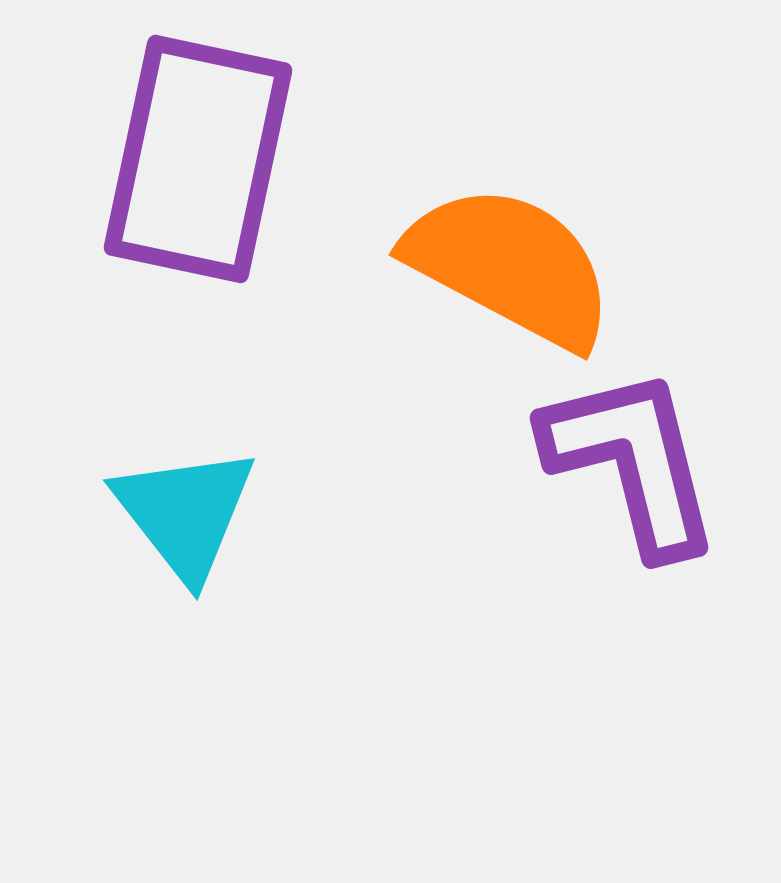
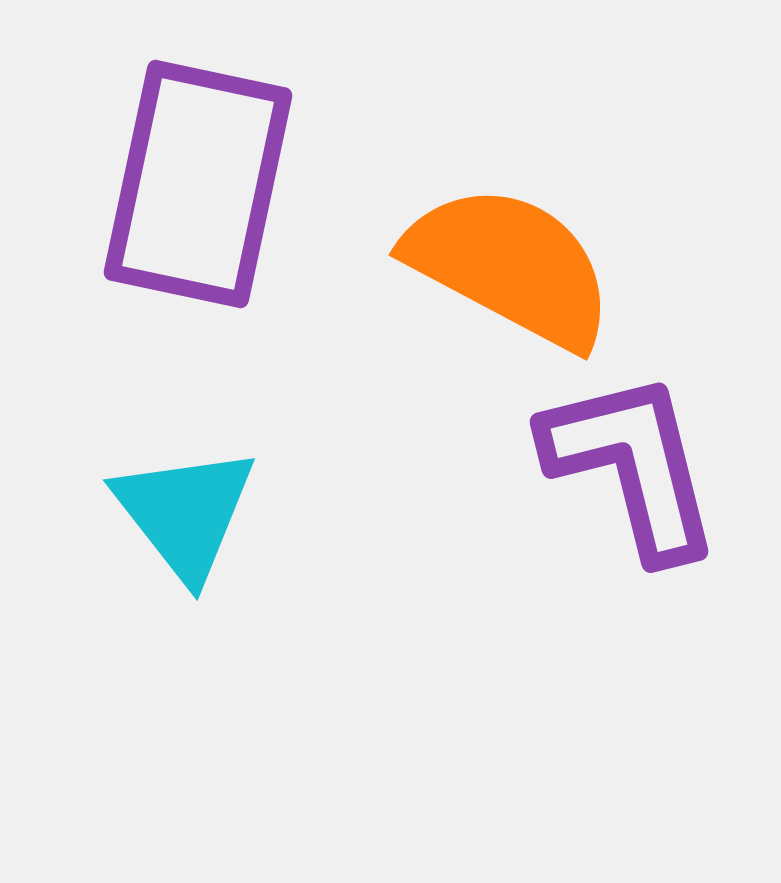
purple rectangle: moved 25 px down
purple L-shape: moved 4 px down
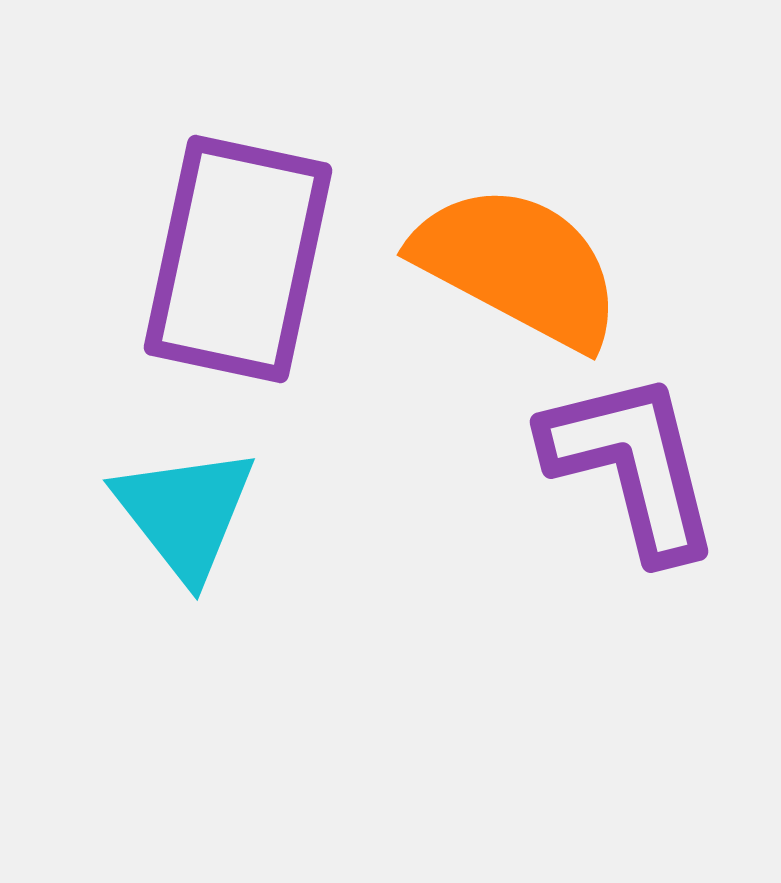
purple rectangle: moved 40 px right, 75 px down
orange semicircle: moved 8 px right
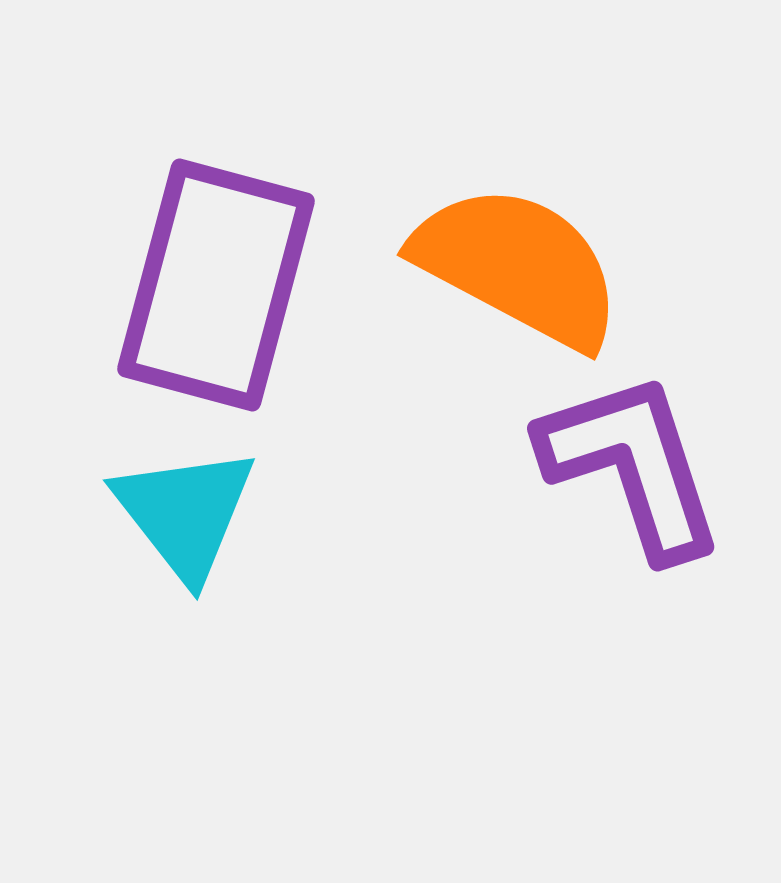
purple rectangle: moved 22 px left, 26 px down; rotated 3 degrees clockwise
purple L-shape: rotated 4 degrees counterclockwise
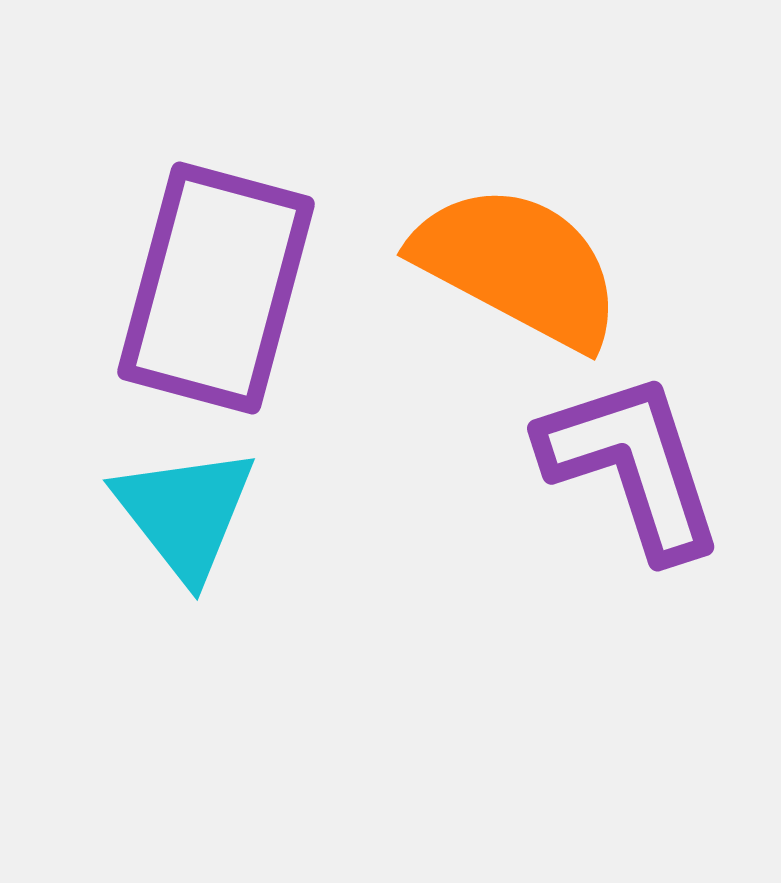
purple rectangle: moved 3 px down
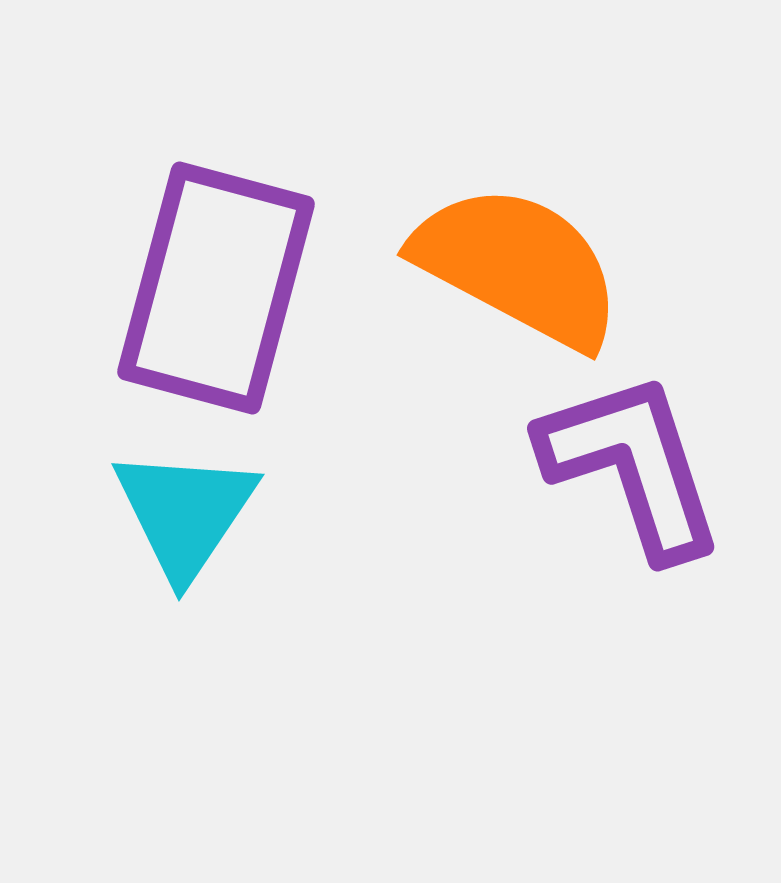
cyan triangle: rotated 12 degrees clockwise
